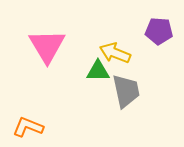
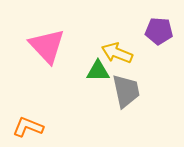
pink triangle: rotated 12 degrees counterclockwise
yellow arrow: moved 2 px right
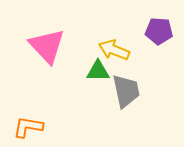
yellow arrow: moved 3 px left, 3 px up
orange L-shape: rotated 12 degrees counterclockwise
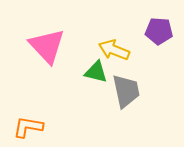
green triangle: moved 2 px left, 1 px down; rotated 15 degrees clockwise
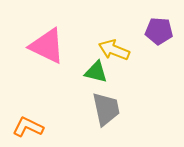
pink triangle: rotated 21 degrees counterclockwise
gray trapezoid: moved 20 px left, 18 px down
orange L-shape: rotated 16 degrees clockwise
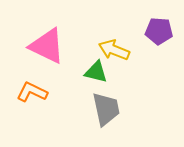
orange L-shape: moved 4 px right, 35 px up
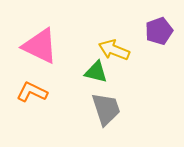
purple pentagon: rotated 24 degrees counterclockwise
pink triangle: moved 7 px left
gray trapezoid: rotated 6 degrees counterclockwise
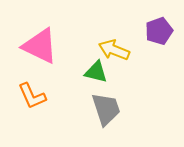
orange L-shape: moved 4 px down; rotated 140 degrees counterclockwise
